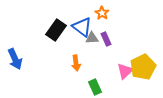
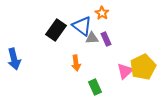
blue triangle: moved 1 px up
blue arrow: moved 1 px left; rotated 10 degrees clockwise
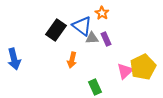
orange arrow: moved 4 px left, 3 px up; rotated 21 degrees clockwise
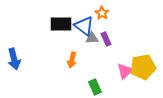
blue triangle: moved 2 px right
black rectangle: moved 5 px right, 6 px up; rotated 55 degrees clockwise
yellow pentagon: rotated 15 degrees clockwise
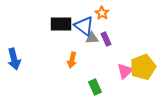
yellow pentagon: rotated 10 degrees counterclockwise
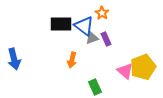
gray triangle: rotated 16 degrees counterclockwise
pink triangle: rotated 36 degrees counterclockwise
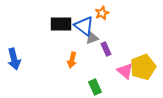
orange star: rotated 16 degrees clockwise
purple rectangle: moved 10 px down
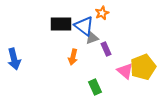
orange arrow: moved 1 px right, 3 px up
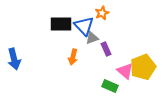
blue triangle: rotated 10 degrees clockwise
green rectangle: moved 15 px right, 1 px up; rotated 42 degrees counterclockwise
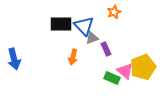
orange star: moved 12 px right, 1 px up
green rectangle: moved 2 px right, 8 px up
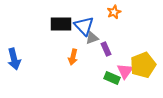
yellow pentagon: moved 2 px up
pink triangle: rotated 24 degrees clockwise
